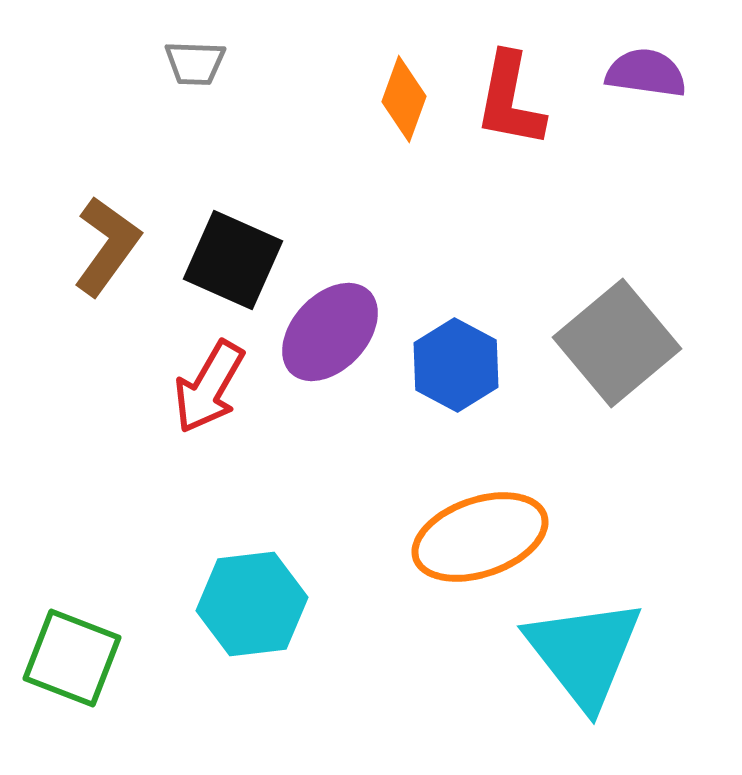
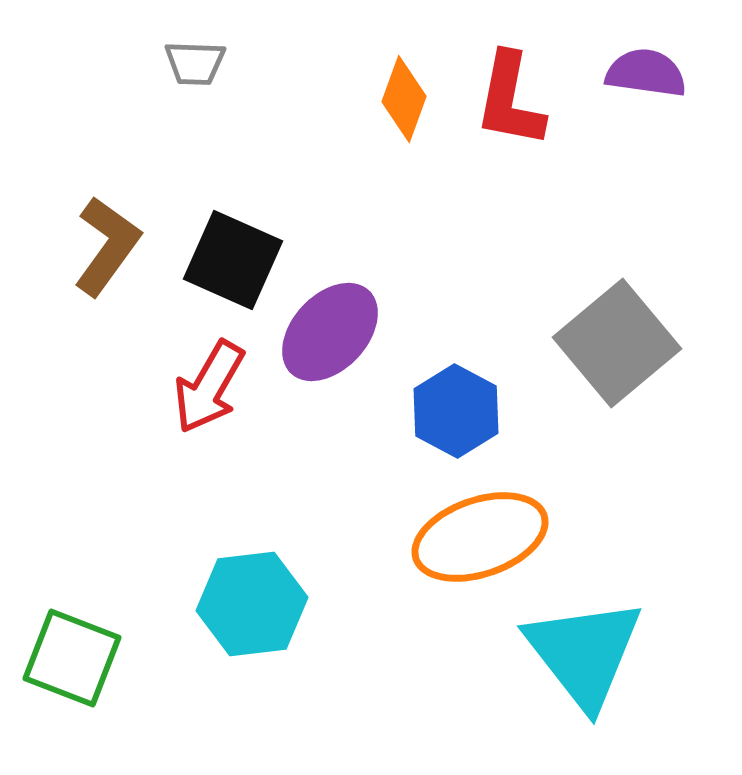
blue hexagon: moved 46 px down
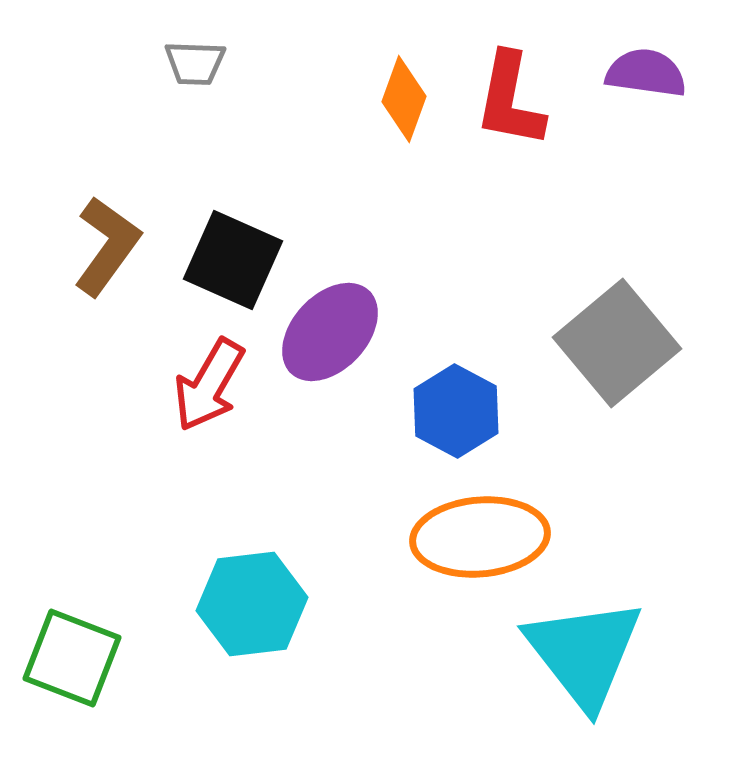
red arrow: moved 2 px up
orange ellipse: rotated 14 degrees clockwise
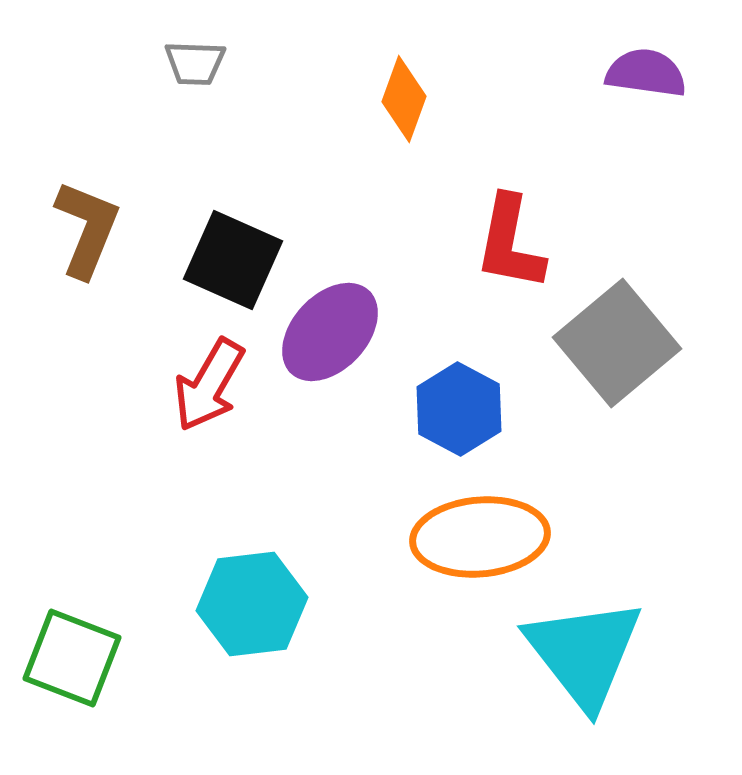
red L-shape: moved 143 px down
brown L-shape: moved 20 px left, 17 px up; rotated 14 degrees counterclockwise
blue hexagon: moved 3 px right, 2 px up
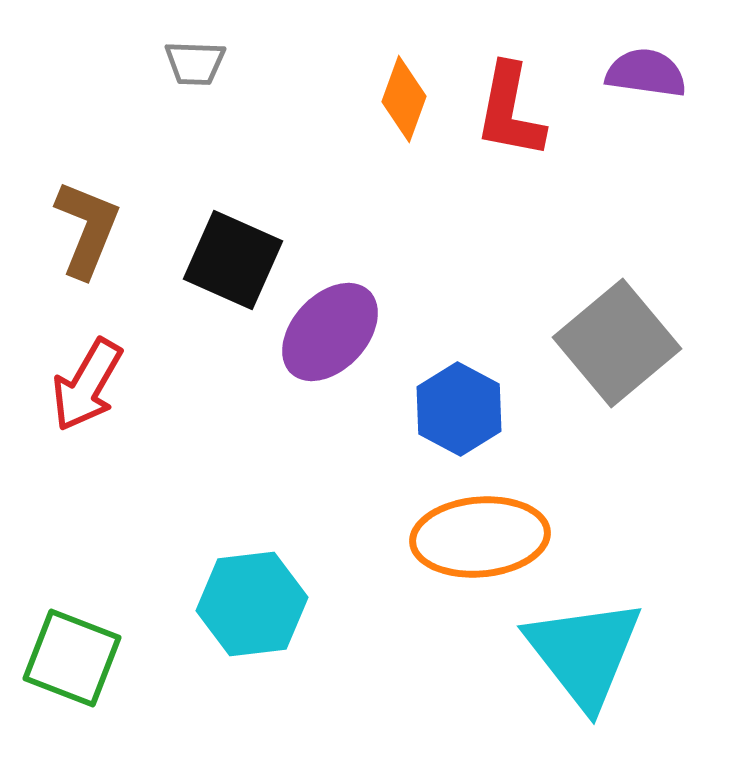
red L-shape: moved 132 px up
red arrow: moved 122 px left
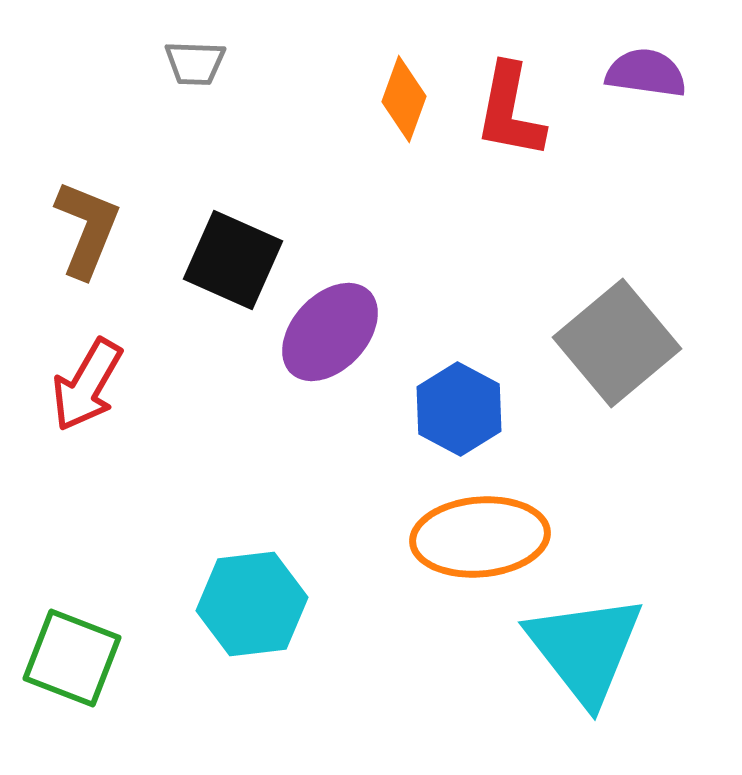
cyan triangle: moved 1 px right, 4 px up
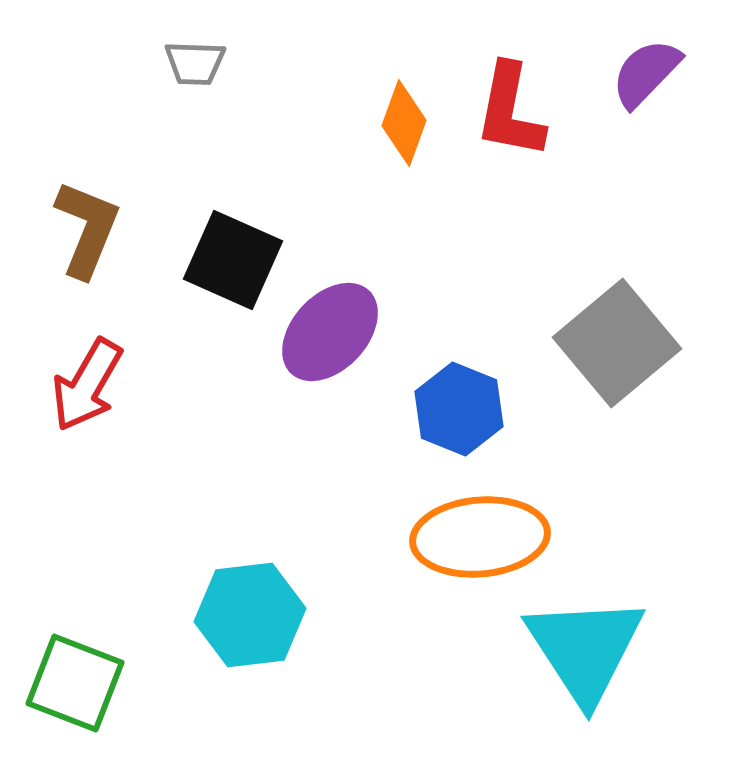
purple semicircle: rotated 54 degrees counterclockwise
orange diamond: moved 24 px down
blue hexagon: rotated 6 degrees counterclockwise
cyan hexagon: moved 2 px left, 11 px down
cyan triangle: rotated 5 degrees clockwise
green square: moved 3 px right, 25 px down
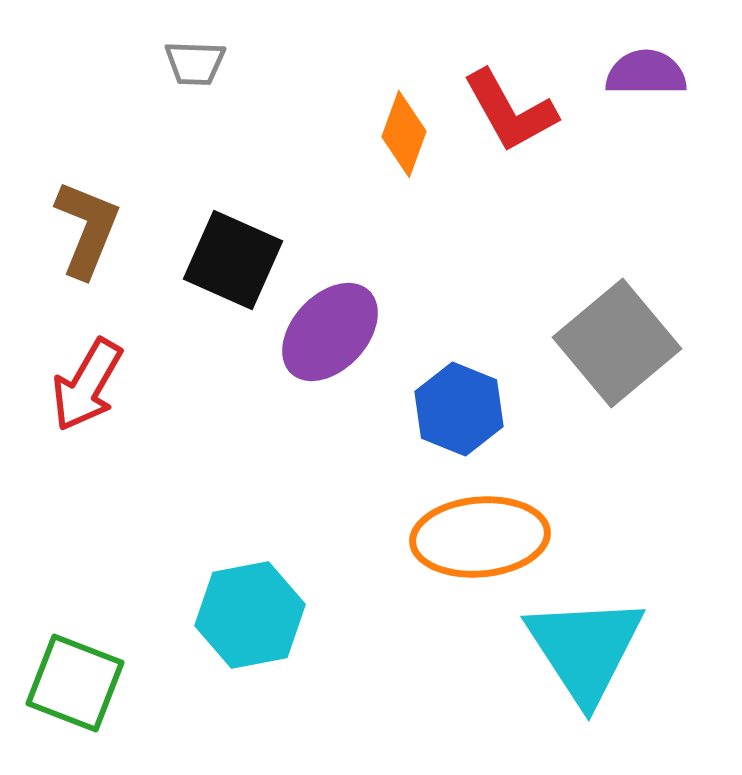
purple semicircle: rotated 46 degrees clockwise
red L-shape: rotated 40 degrees counterclockwise
orange diamond: moved 11 px down
cyan hexagon: rotated 4 degrees counterclockwise
